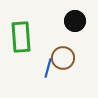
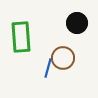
black circle: moved 2 px right, 2 px down
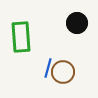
brown circle: moved 14 px down
